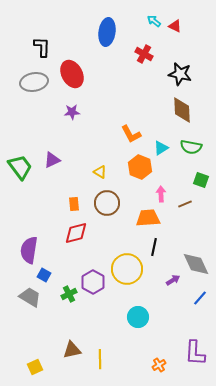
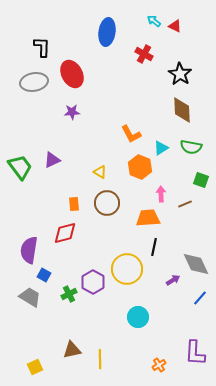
black star: rotated 20 degrees clockwise
red diamond: moved 11 px left
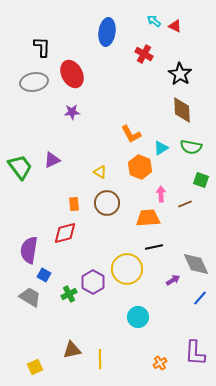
black line: rotated 66 degrees clockwise
orange cross: moved 1 px right, 2 px up
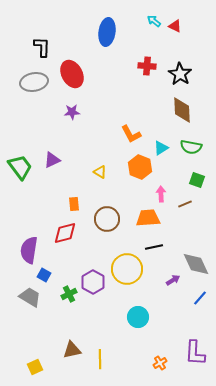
red cross: moved 3 px right, 12 px down; rotated 24 degrees counterclockwise
green square: moved 4 px left
brown circle: moved 16 px down
